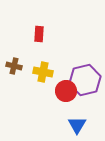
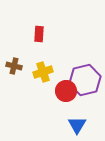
yellow cross: rotated 30 degrees counterclockwise
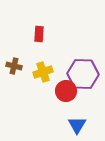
purple hexagon: moved 2 px left, 6 px up; rotated 16 degrees clockwise
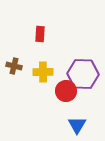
red rectangle: moved 1 px right
yellow cross: rotated 18 degrees clockwise
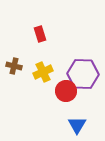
red rectangle: rotated 21 degrees counterclockwise
yellow cross: rotated 24 degrees counterclockwise
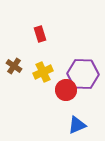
brown cross: rotated 21 degrees clockwise
red circle: moved 1 px up
blue triangle: rotated 36 degrees clockwise
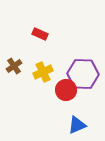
red rectangle: rotated 49 degrees counterclockwise
brown cross: rotated 21 degrees clockwise
